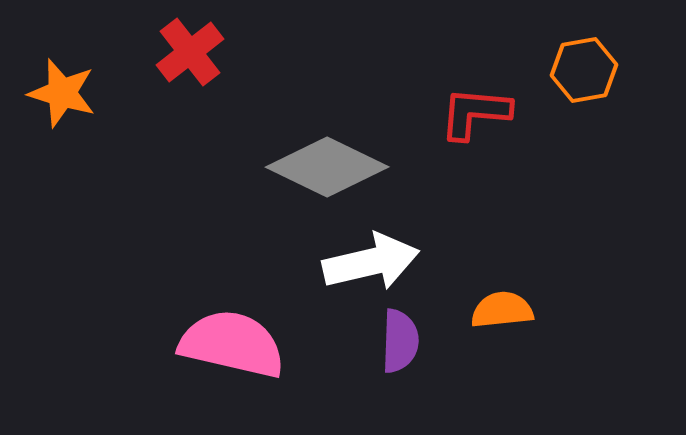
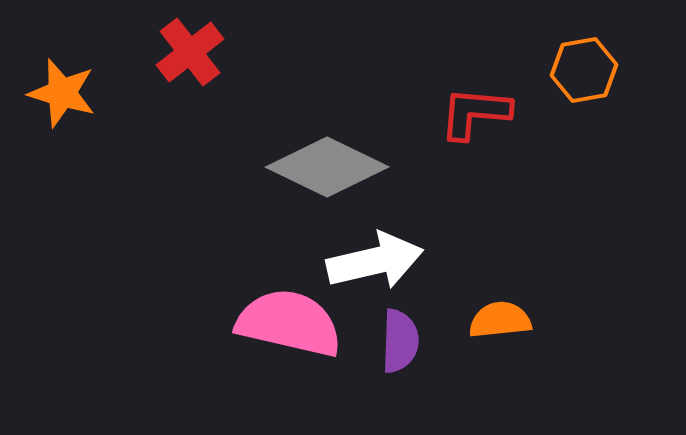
white arrow: moved 4 px right, 1 px up
orange semicircle: moved 2 px left, 10 px down
pink semicircle: moved 57 px right, 21 px up
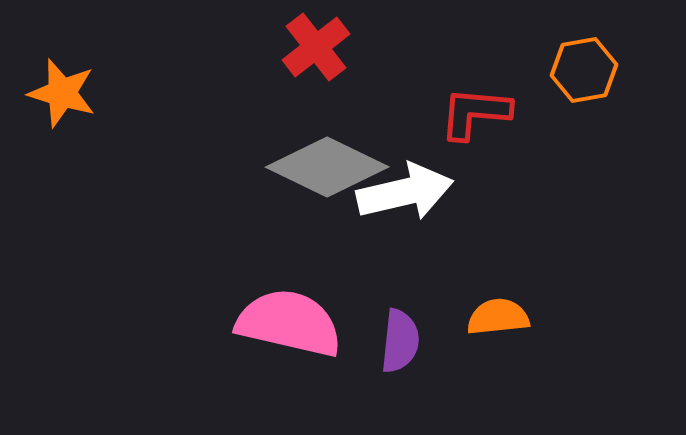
red cross: moved 126 px right, 5 px up
white arrow: moved 30 px right, 69 px up
orange semicircle: moved 2 px left, 3 px up
purple semicircle: rotated 4 degrees clockwise
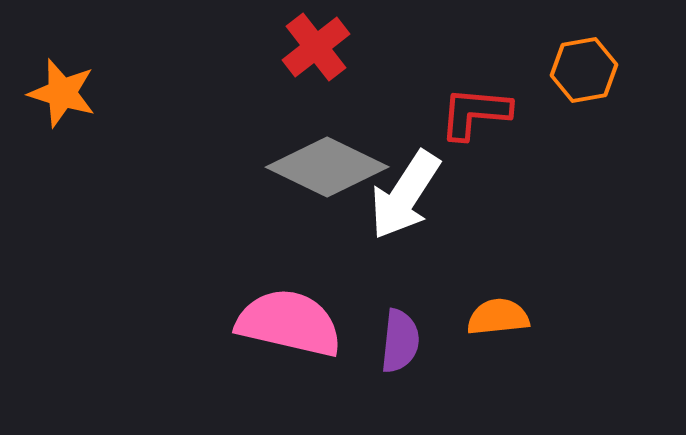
white arrow: moved 3 px down; rotated 136 degrees clockwise
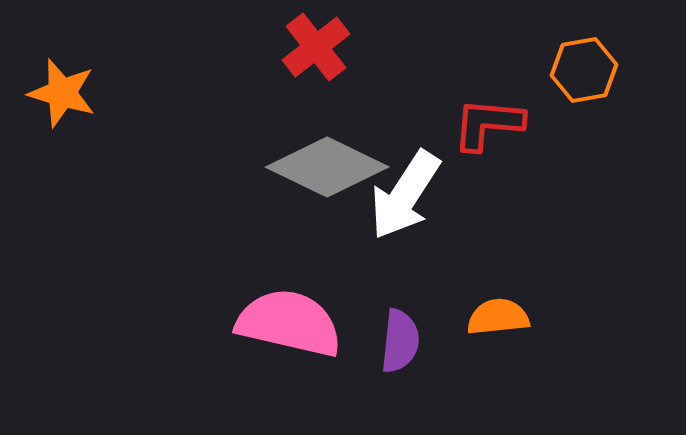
red L-shape: moved 13 px right, 11 px down
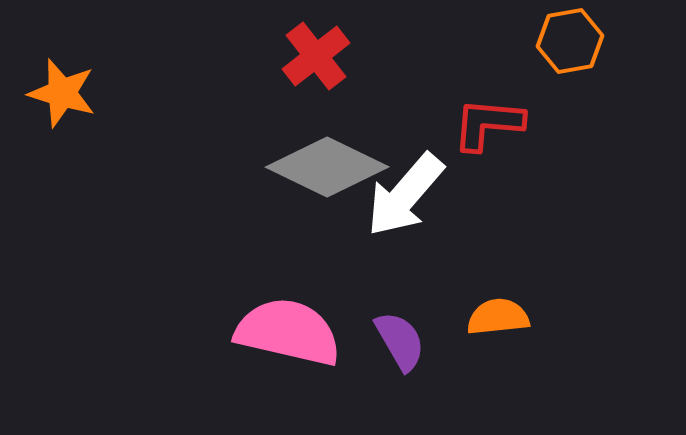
red cross: moved 9 px down
orange hexagon: moved 14 px left, 29 px up
white arrow: rotated 8 degrees clockwise
pink semicircle: moved 1 px left, 9 px down
purple semicircle: rotated 36 degrees counterclockwise
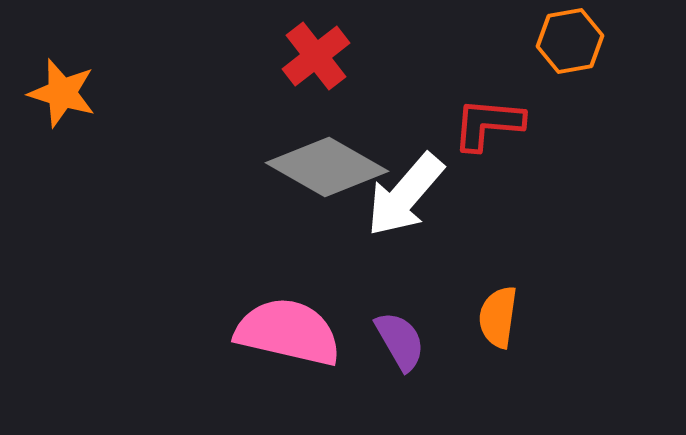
gray diamond: rotated 4 degrees clockwise
orange semicircle: rotated 76 degrees counterclockwise
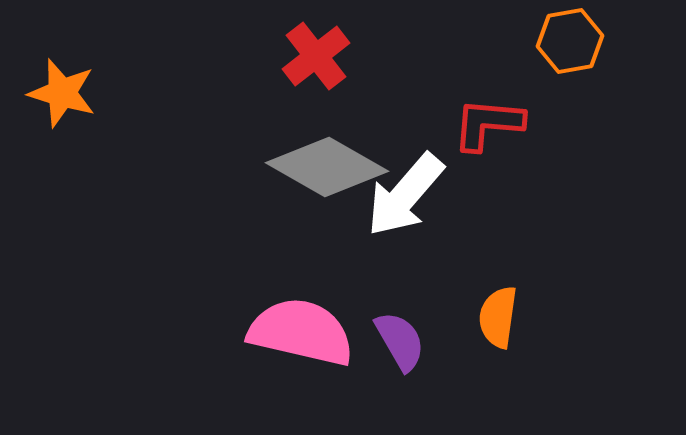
pink semicircle: moved 13 px right
